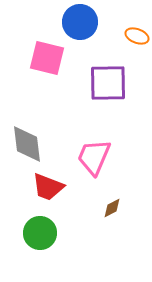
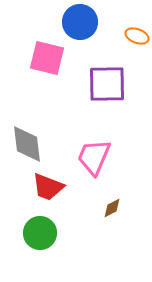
purple square: moved 1 px left, 1 px down
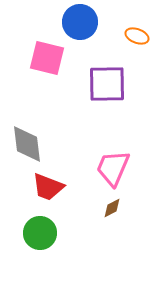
pink trapezoid: moved 19 px right, 11 px down
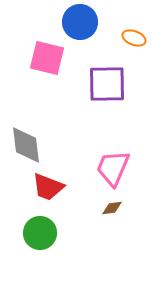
orange ellipse: moved 3 px left, 2 px down
gray diamond: moved 1 px left, 1 px down
brown diamond: rotated 20 degrees clockwise
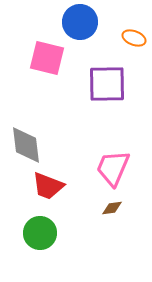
red trapezoid: moved 1 px up
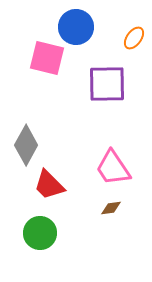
blue circle: moved 4 px left, 5 px down
orange ellipse: rotated 75 degrees counterclockwise
gray diamond: rotated 36 degrees clockwise
pink trapezoid: rotated 57 degrees counterclockwise
red trapezoid: moved 1 px right, 1 px up; rotated 24 degrees clockwise
brown diamond: moved 1 px left
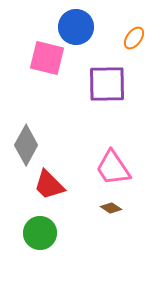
brown diamond: rotated 40 degrees clockwise
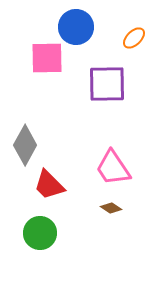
orange ellipse: rotated 10 degrees clockwise
pink square: rotated 15 degrees counterclockwise
gray diamond: moved 1 px left
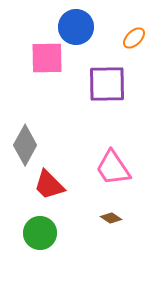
brown diamond: moved 10 px down
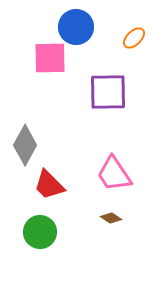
pink square: moved 3 px right
purple square: moved 1 px right, 8 px down
pink trapezoid: moved 1 px right, 6 px down
green circle: moved 1 px up
